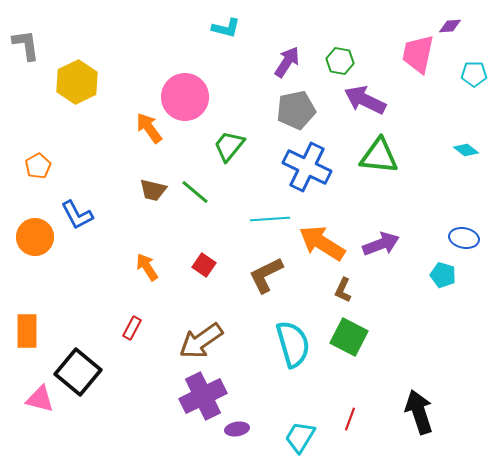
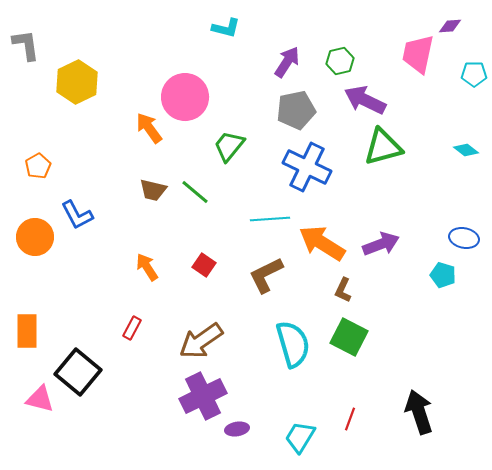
green hexagon at (340, 61): rotated 24 degrees counterclockwise
green triangle at (379, 156): moved 4 px right, 9 px up; rotated 21 degrees counterclockwise
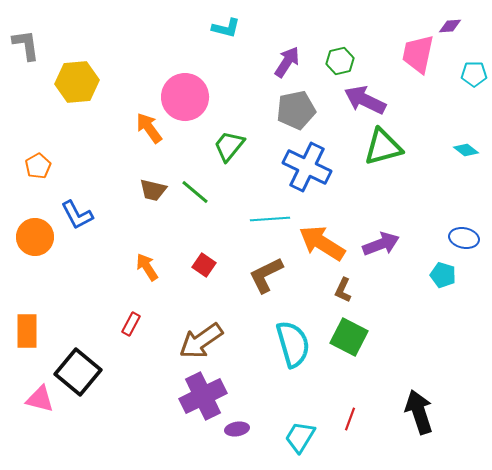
yellow hexagon at (77, 82): rotated 21 degrees clockwise
red rectangle at (132, 328): moved 1 px left, 4 px up
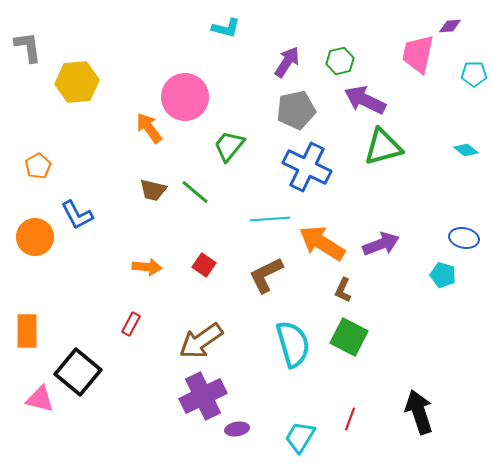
gray L-shape at (26, 45): moved 2 px right, 2 px down
orange arrow at (147, 267): rotated 128 degrees clockwise
